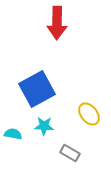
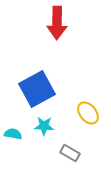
yellow ellipse: moved 1 px left, 1 px up
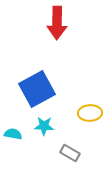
yellow ellipse: moved 2 px right; rotated 55 degrees counterclockwise
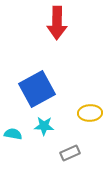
gray rectangle: rotated 54 degrees counterclockwise
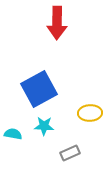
blue square: moved 2 px right
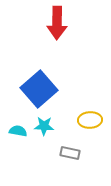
blue square: rotated 12 degrees counterclockwise
yellow ellipse: moved 7 px down
cyan semicircle: moved 5 px right, 3 px up
gray rectangle: rotated 36 degrees clockwise
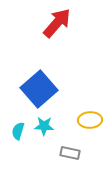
red arrow: rotated 140 degrees counterclockwise
cyan semicircle: rotated 84 degrees counterclockwise
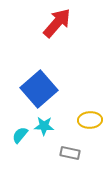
cyan semicircle: moved 2 px right, 4 px down; rotated 24 degrees clockwise
